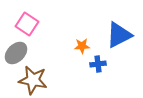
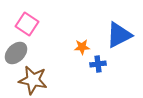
orange star: moved 1 px down
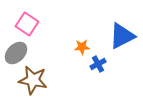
blue triangle: moved 3 px right, 1 px down
blue cross: rotated 21 degrees counterclockwise
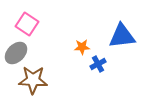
blue triangle: rotated 20 degrees clockwise
brown star: rotated 8 degrees counterclockwise
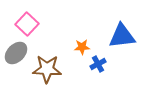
pink square: rotated 10 degrees clockwise
brown star: moved 14 px right, 11 px up
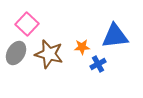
blue triangle: moved 7 px left
gray ellipse: rotated 15 degrees counterclockwise
brown star: moved 2 px right, 15 px up; rotated 12 degrees clockwise
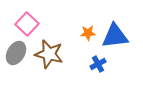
orange star: moved 6 px right, 14 px up
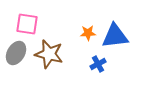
pink square: rotated 35 degrees counterclockwise
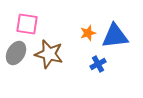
orange star: rotated 14 degrees counterclockwise
